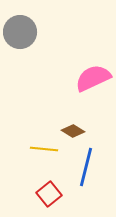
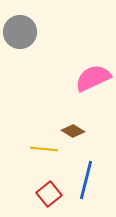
blue line: moved 13 px down
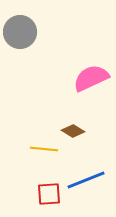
pink semicircle: moved 2 px left
blue line: rotated 54 degrees clockwise
red square: rotated 35 degrees clockwise
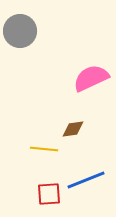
gray circle: moved 1 px up
brown diamond: moved 2 px up; rotated 40 degrees counterclockwise
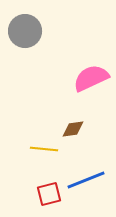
gray circle: moved 5 px right
red square: rotated 10 degrees counterclockwise
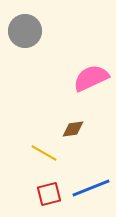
yellow line: moved 4 px down; rotated 24 degrees clockwise
blue line: moved 5 px right, 8 px down
